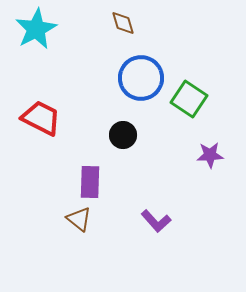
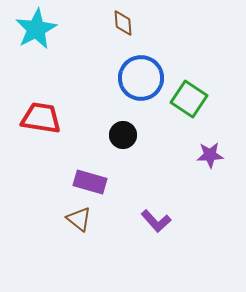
brown diamond: rotated 12 degrees clockwise
red trapezoid: rotated 18 degrees counterclockwise
purple rectangle: rotated 76 degrees counterclockwise
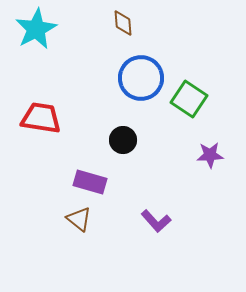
black circle: moved 5 px down
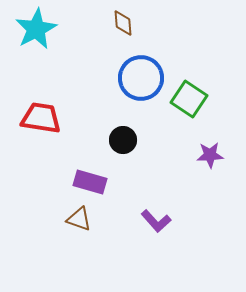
brown triangle: rotated 20 degrees counterclockwise
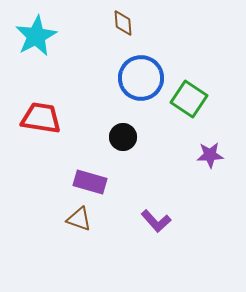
cyan star: moved 7 px down
black circle: moved 3 px up
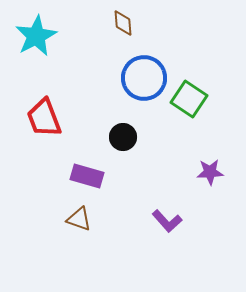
blue circle: moved 3 px right
red trapezoid: moved 3 px right; rotated 120 degrees counterclockwise
purple star: moved 17 px down
purple rectangle: moved 3 px left, 6 px up
purple L-shape: moved 11 px right
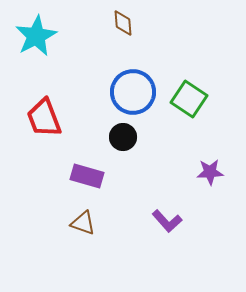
blue circle: moved 11 px left, 14 px down
brown triangle: moved 4 px right, 4 px down
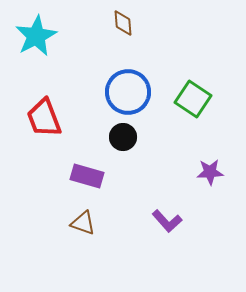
blue circle: moved 5 px left
green square: moved 4 px right
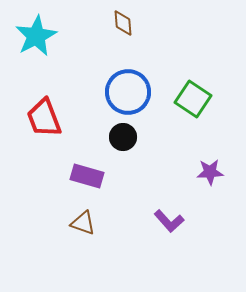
purple L-shape: moved 2 px right
